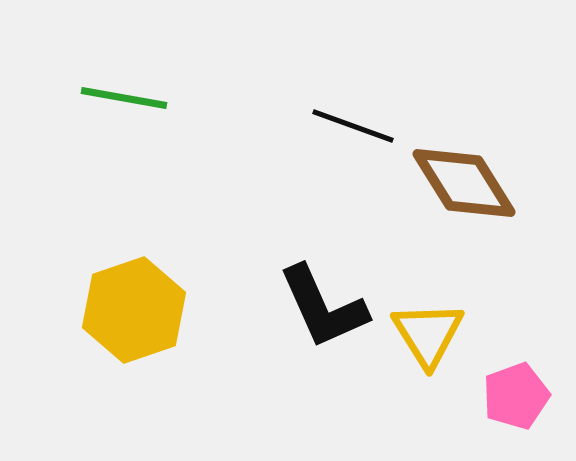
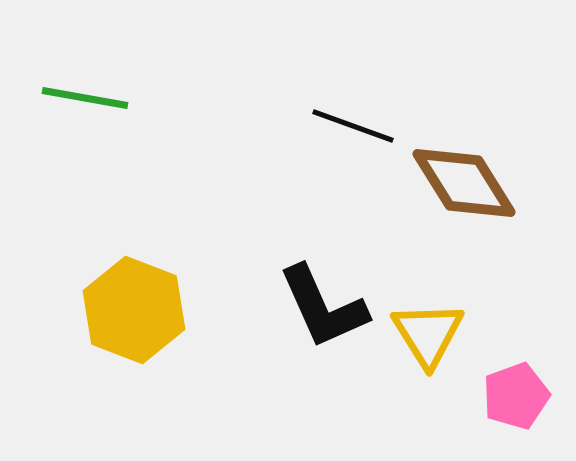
green line: moved 39 px left
yellow hexagon: rotated 20 degrees counterclockwise
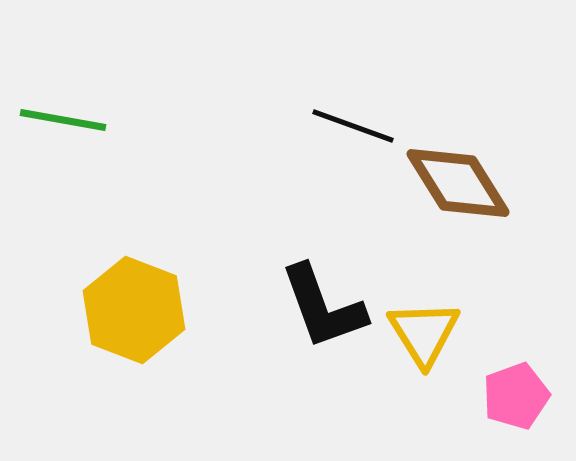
green line: moved 22 px left, 22 px down
brown diamond: moved 6 px left
black L-shape: rotated 4 degrees clockwise
yellow triangle: moved 4 px left, 1 px up
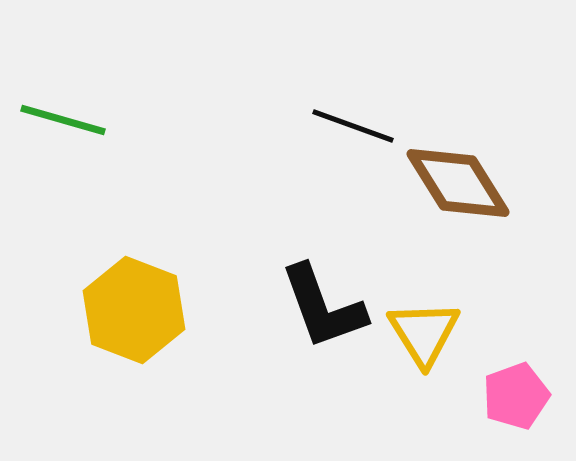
green line: rotated 6 degrees clockwise
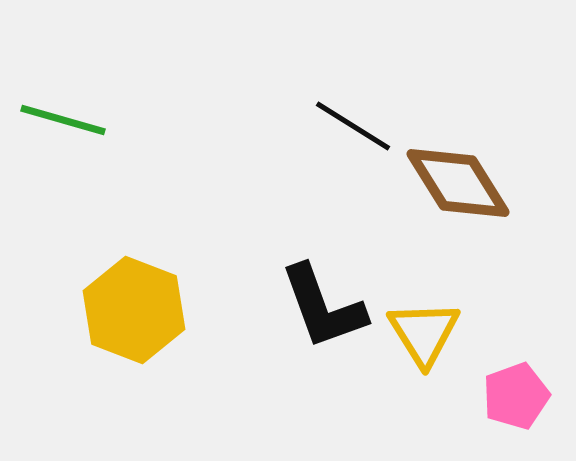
black line: rotated 12 degrees clockwise
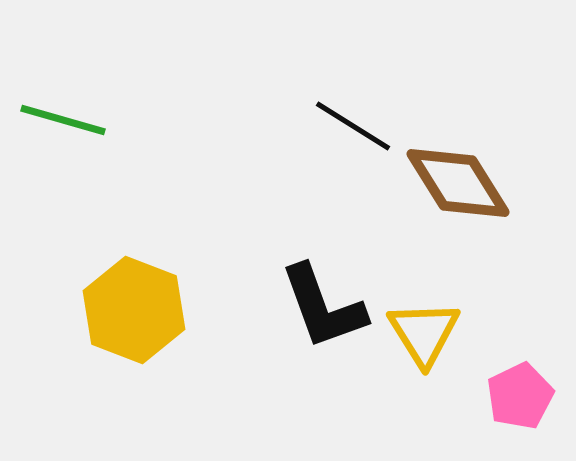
pink pentagon: moved 4 px right; rotated 6 degrees counterclockwise
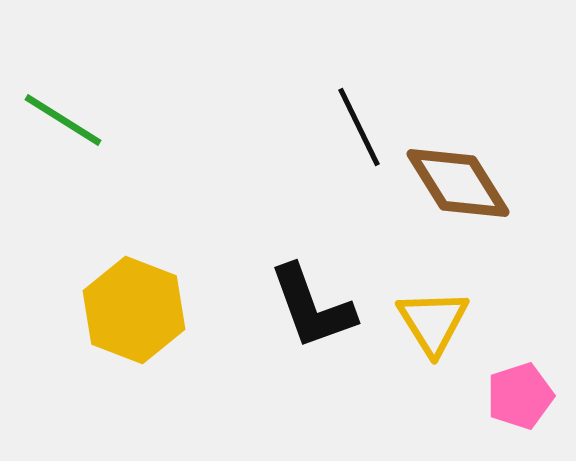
green line: rotated 16 degrees clockwise
black line: moved 6 px right, 1 px down; rotated 32 degrees clockwise
black L-shape: moved 11 px left
yellow triangle: moved 9 px right, 11 px up
pink pentagon: rotated 8 degrees clockwise
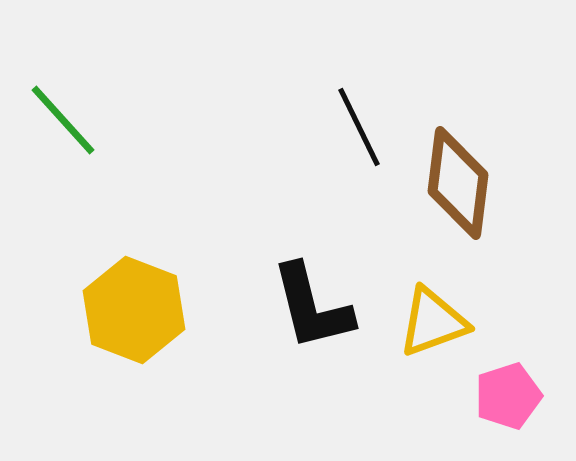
green line: rotated 16 degrees clockwise
brown diamond: rotated 39 degrees clockwise
black L-shape: rotated 6 degrees clockwise
yellow triangle: rotated 42 degrees clockwise
pink pentagon: moved 12 px left
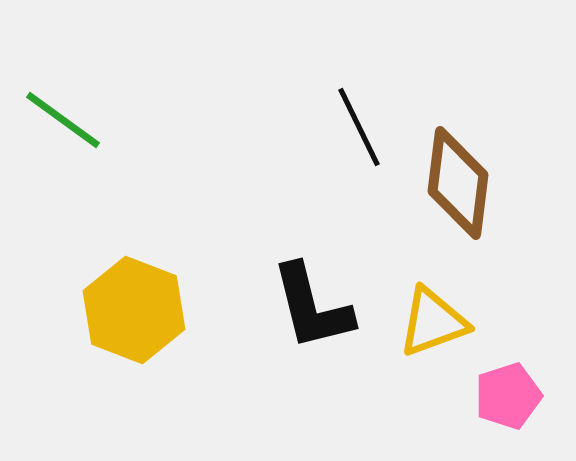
green line: rotated 12 degrees counterclockwise
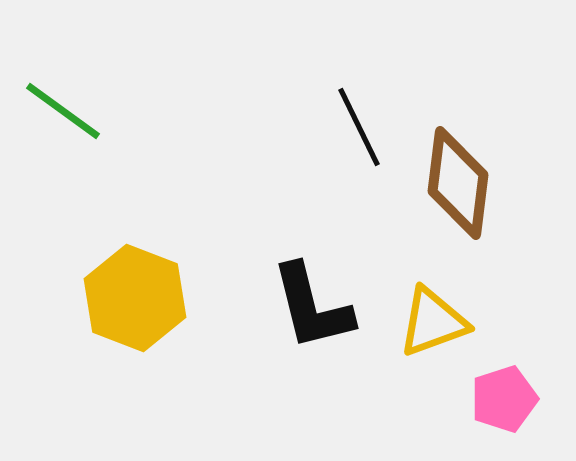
green line: moved 9 px up
yellow hexagon: moved 1 px right, 12 px up
pink pentagon: moved 4 px left, 3 px down
